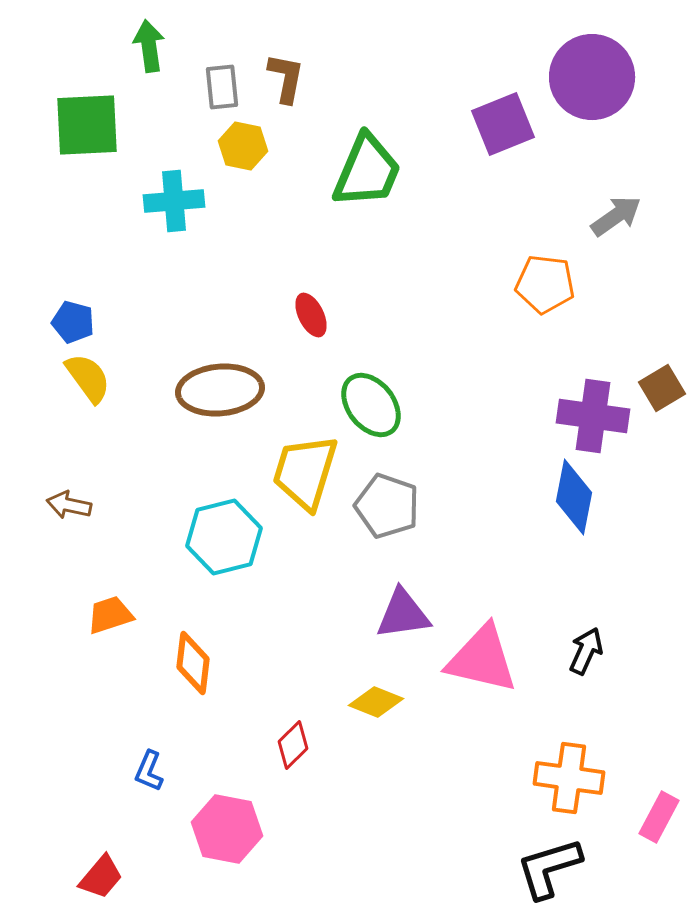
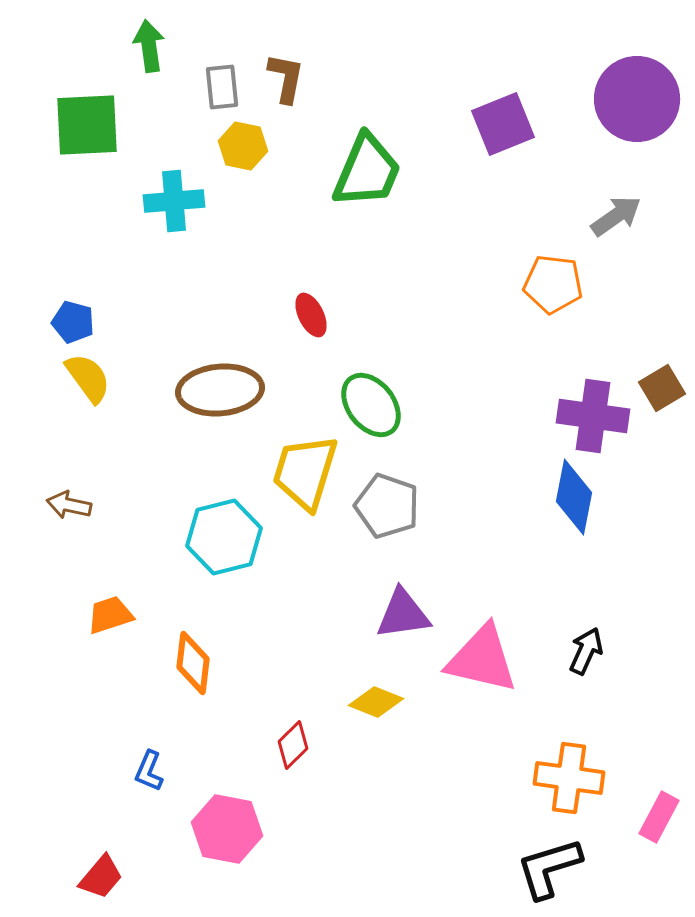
purple circle: moved 45 px right, 22 px down
orange pentagon: moved 8 px right
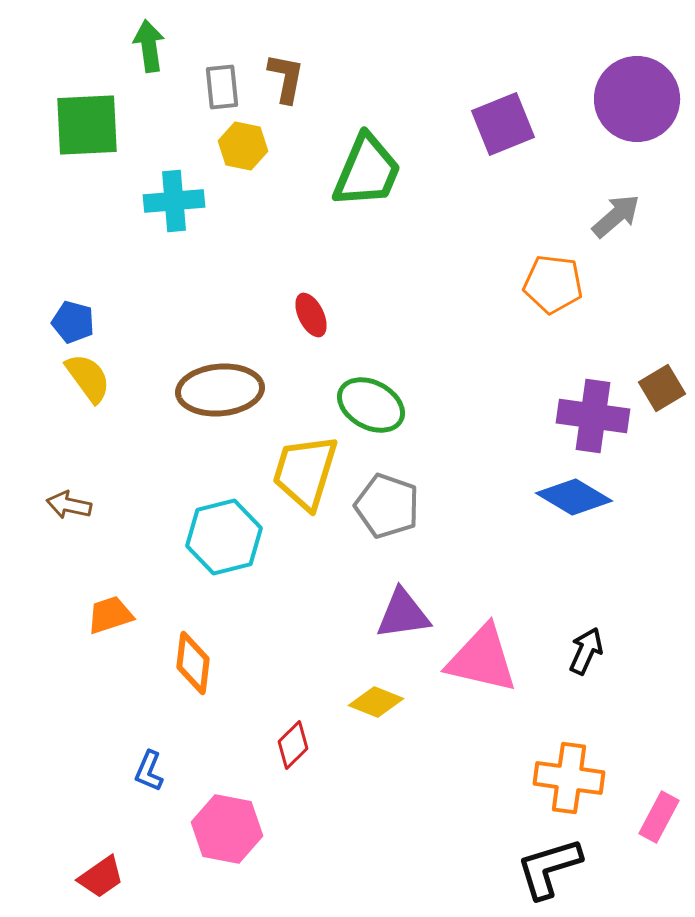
gray arrow: rotated 6 degrees counterclockwise
green ellipse: rotated 24 degrees counterclockwise
blue diamond: rotated 70 degrees counterclockwise
red trapezoid: rotated 15 degrees clockwise
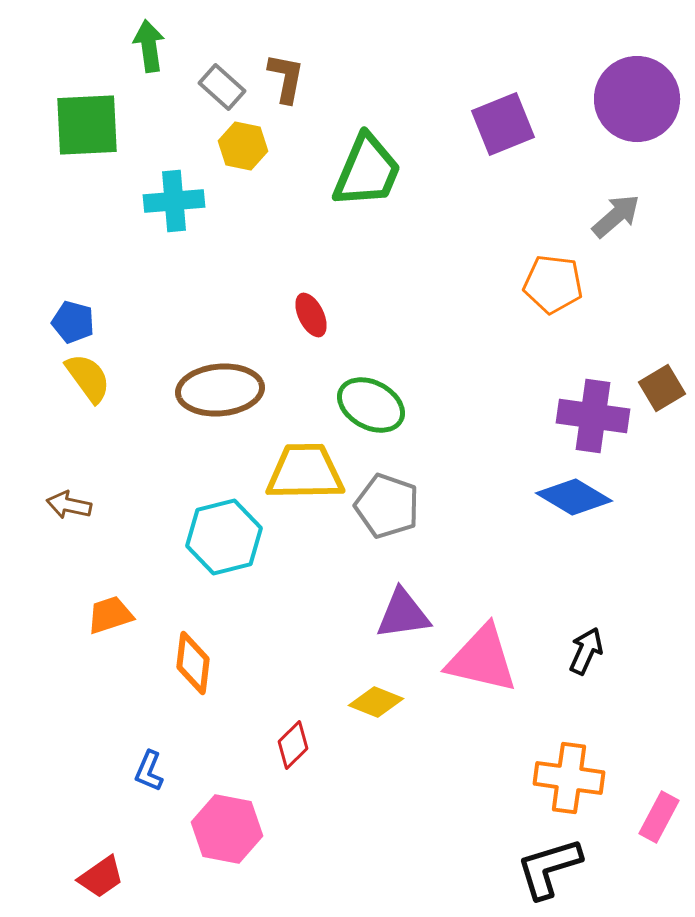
gray rectangle: rotated 42 degrees counterclockwise
yellow trapezoid: rotated 72 degrees clockwise
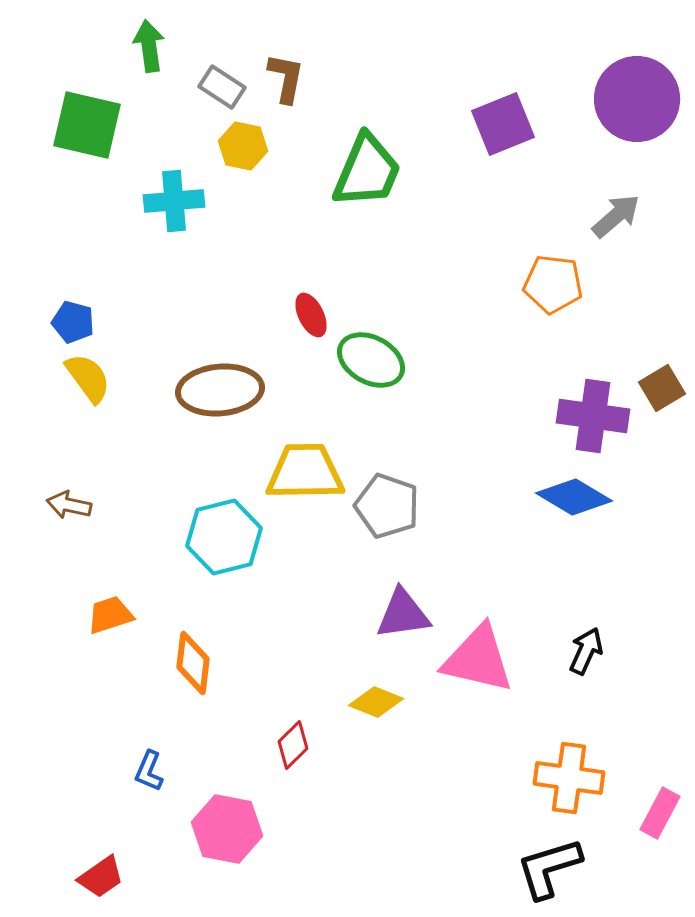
gray rectangle: rotated 9 degrees counterclockwise
green square: rotated 16 degrees clockwise
green ellipse: moved 45 px up
pink triangle: moved 4 px left
pink rectangle: moved 1 px right, 4 px up
